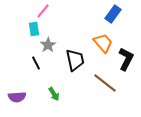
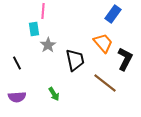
pink line: rotated 35 degrees counterclockwise
black L-shape: moved 1 px left
black line: moved 19 px left
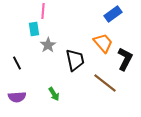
blue rectangle: rotated 18 degrees clockwise
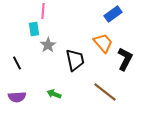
brown line: moved 9 px down
green arrow: rotated 144 degrees clockwise
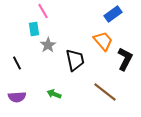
pink line: rotated 35 degrees counterclockwise
orange trapezoid: moved 2 px up
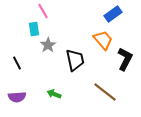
orange trapezoid: moved 1 px up
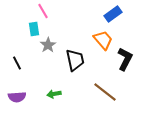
green arrow: rotated 32 degrees counterclockwise
